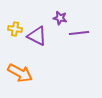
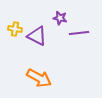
orange arrow: moved 19 px right, 5 px down
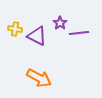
purple star: moved 5 px down; rotated 24 degrees clockwise
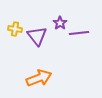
purple triangle: rotated 25 degrees clockwise
orange arrow: rotated 50 degrees counterclockwise
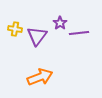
purple triangle: rotated 15 degrees clockwise
orange arrow: moved 1 px right, 1 px up
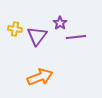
purple line: moved 3 px left, 4 px down
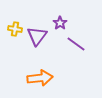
purple line: moved 7 px down; rotated 42 degrees clockwise
orange arrow: moved 1 px down; rotated 15 degrees clockwise
